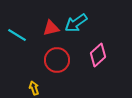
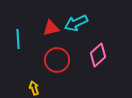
cyan arrow: rotated 10 degrees clockwise
cyan line: moved 1 px right, 4 px down; rotated 54 degrees clockwise
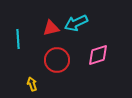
pink diamond: rotated 25 degrees clockwise
yellow arrow: moved 2 px left, 4 px up
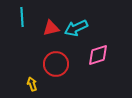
cyan arrow: moved 5 px down
cyan line: moved 4 px right, 22 px up
red circle: moved 1 px left, 4 px down
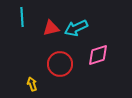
red circle: moved 4 px right
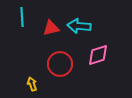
cyan arrow: moved 3 px right, 2 px up; rotated 30 degrees clockwise
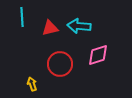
red triangle: moved 1 px left
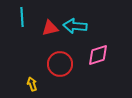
cyan arrow: moved 4 px left
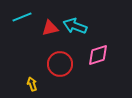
cyan line: rotated 72 degrees clockwise
cyan arrow: rotated 15 degrees clockwise
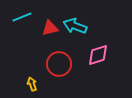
red circle: moved 1 px left
